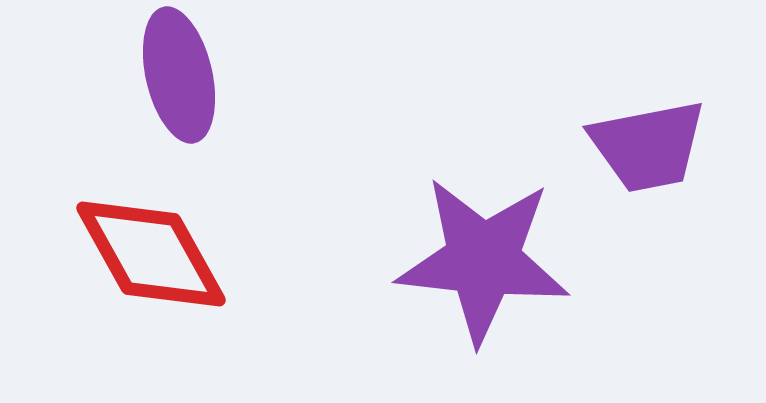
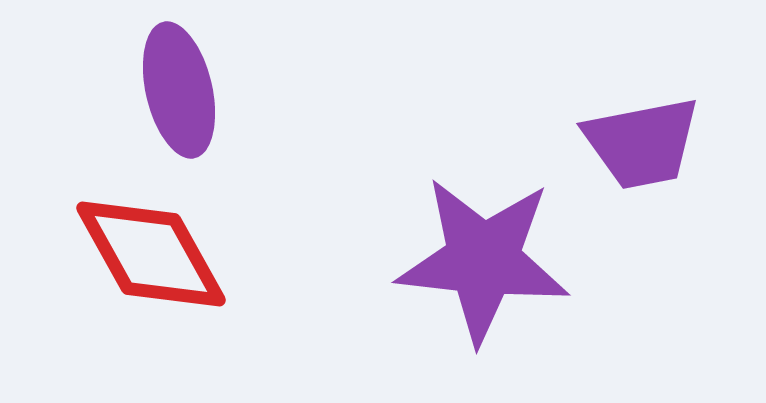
purple ellipse: moved 15 px down
purple trapezoid: moved 6 px left, 3 px up
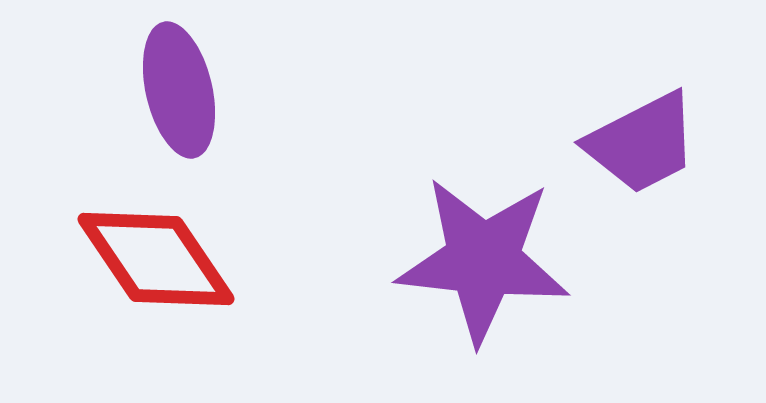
purple trapezoid: rotated 16 degrees counterclockwise
red diamond: moved 5 px right, 5 px down; rotated 5 degrees counterclockwise
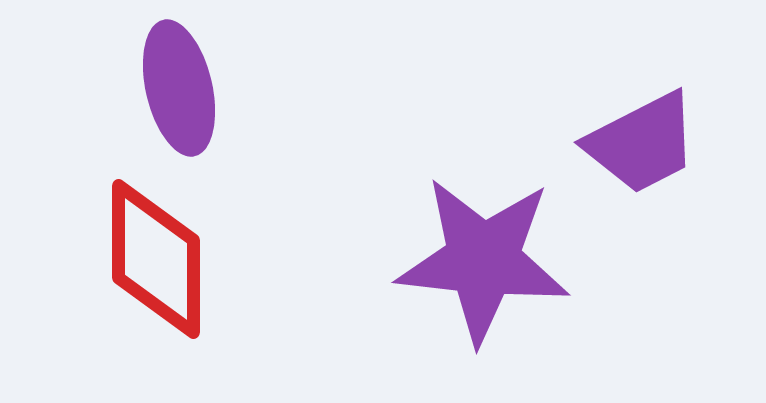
purple ellipse: moved 2 px up
red diamond: rotated 34 degrees clockwise
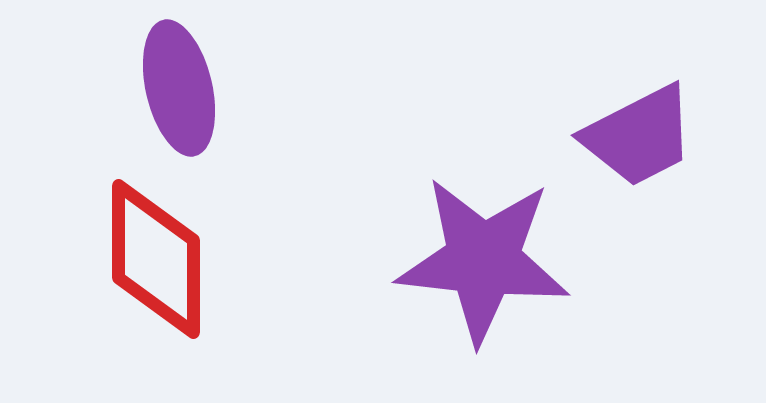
purple trapezoid: moved 3 px left, 7 px up
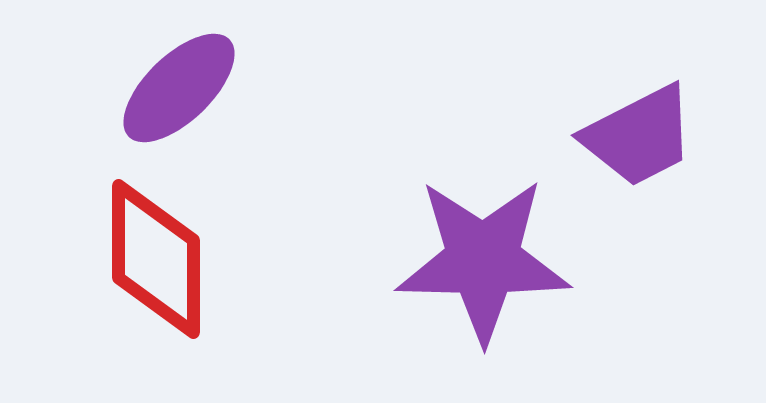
purple ellipse: rotated 59 degrees clockwise
purple star: rotated 5 degrees counterclockwise
